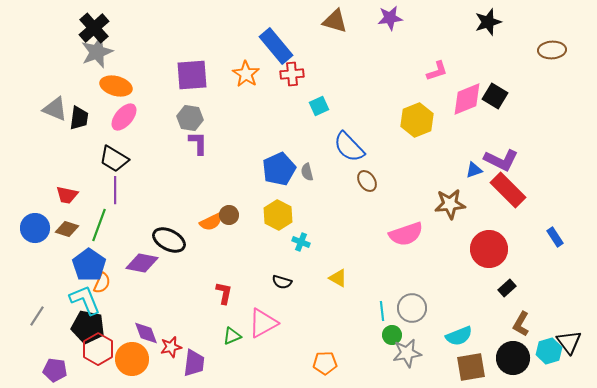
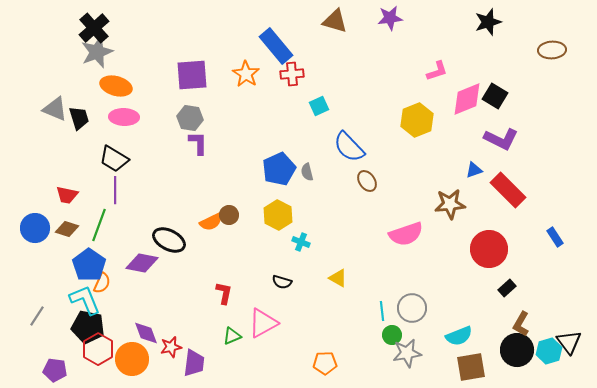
pink ellipse at (124, 117): rotated 52 degrees clockwise
black trapezoid at (79, 118): rotated 25 degrees counterclockwise
purple L-shape at (501, 160): moved 21 px up
black circle at (513, 358): moved 4 px right, 8 px up
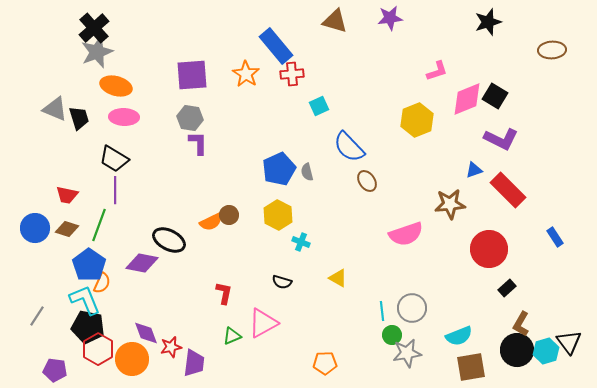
cyan hexagon at (549, 351): moved 3 px left
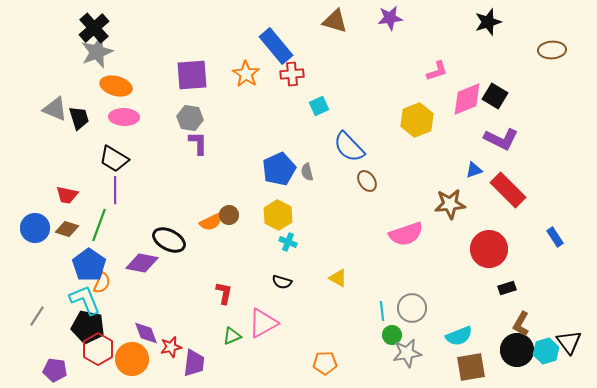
cyan cross at (301, 242): moved 13 px left
black rectangle at (507, 288): rotated 24 degrees clockwise
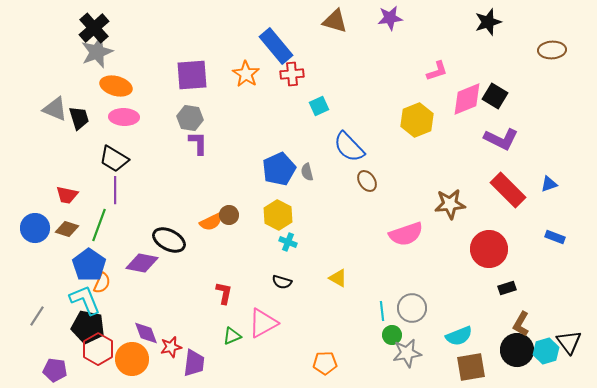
blue triangle at (474, 170): moved 75 px right, 14 px down
blue rectangle at (555, 237): rotated 36 degrees counterclockwise
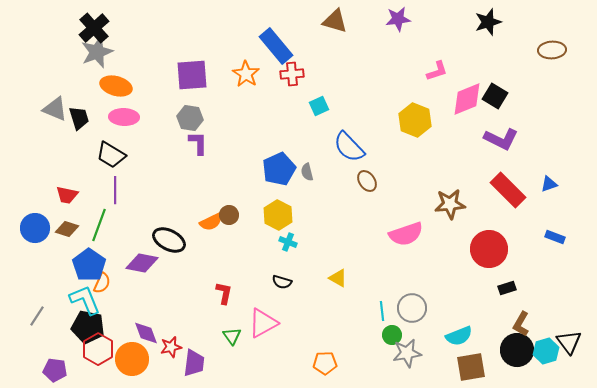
purple star at (390, 18): moved 8 px right, 1 px down
yellow hexagon at (417, 120): moved 2 px left; rotated 16 degrees counterclockwise
black trapezoid at (114, 159): moved 3 px left, 4 px up
green triangle at (232, 336): rotated 42 degrees counterclockwise
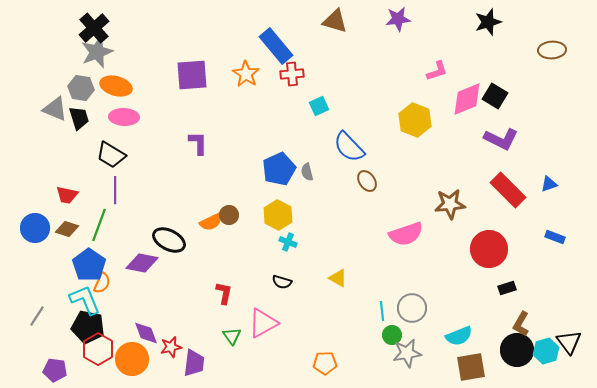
gray hexagon at (190, 118): moved 109 px left, 30 px up
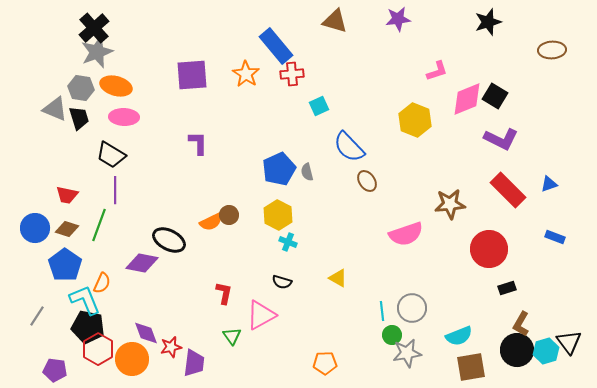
blue pentagon at (89, 265): moved 24 px left
pink triangle at (263, 323): moved 2 px left, 8 px up
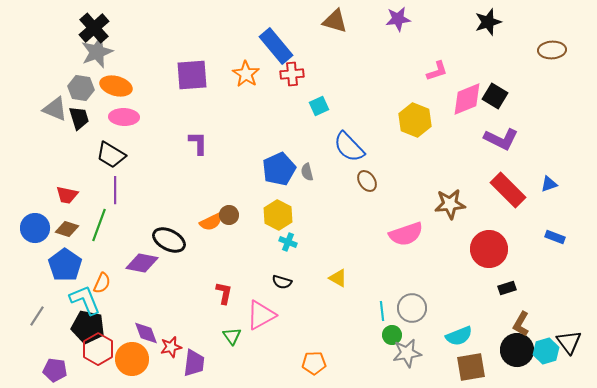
orange pentagon at (325, 363): moved 11 px left
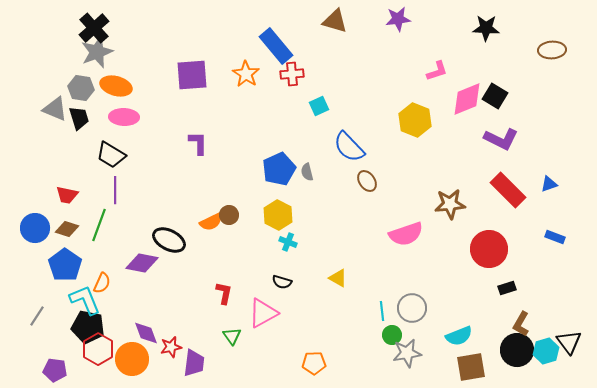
black star at (488, 22): moved 2 px left, 6 px down; rotated 20 degrees clockwise
pink triangle at (261, 315): moved 2 px right, 2 px up
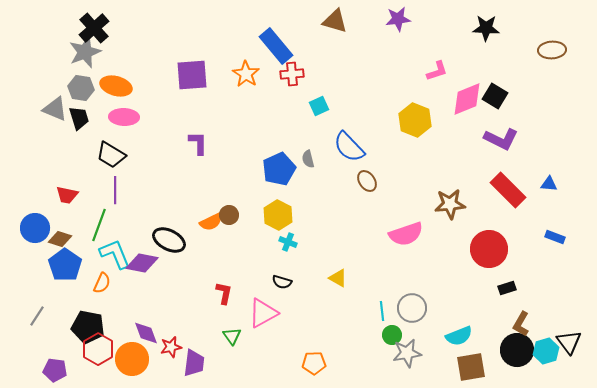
gray star at (97, 52): moved 12 px left
gray semicircle at (307, 172): moved 1 px right, 13 px up
blue triangle at (549, 184): rotated 24 degrees clockwise
brown diamond at (67, 229): moved 7 px left, 10 px down
cyan L-shape at (85, 300): moved 30 px right, 46 px up
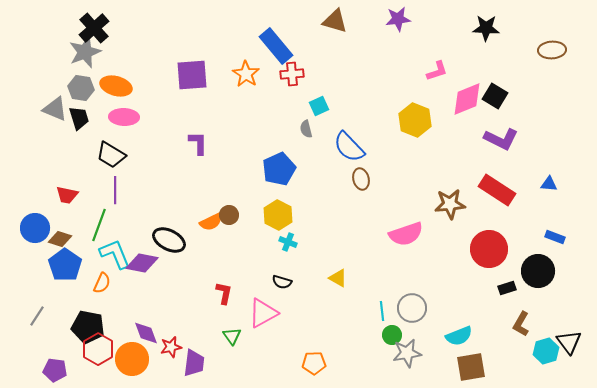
gray semicircle at (308, 159): moved 2 px left, 30 px up
brown ellipse at (367, 181): moved 6 px left, 2 px up; rotated 20 degrees clockwise
red rectangle at (508, 190): moved 11 px left; rotated 12 degrees counterclockwise
black circle at (517, 350): moved 21 px right, 79 px up
